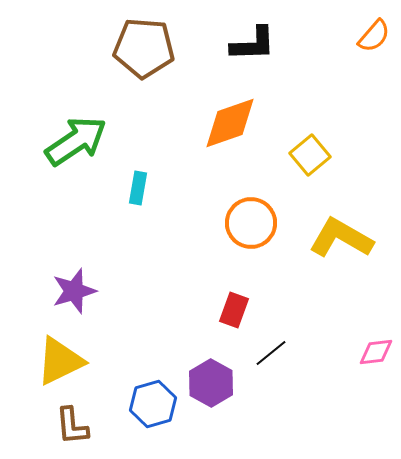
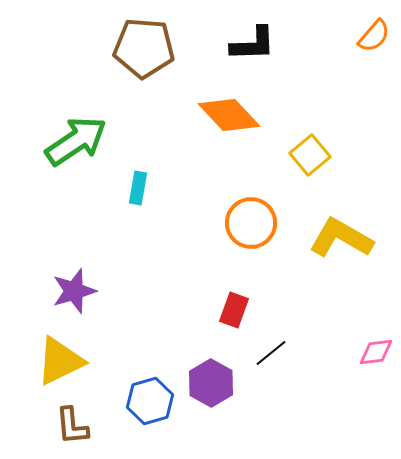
orange diamond: moved 1 px left, 8 px up; rotated 66 degrees clockwise
blue hexagon: moved 3 px left, 3 px up
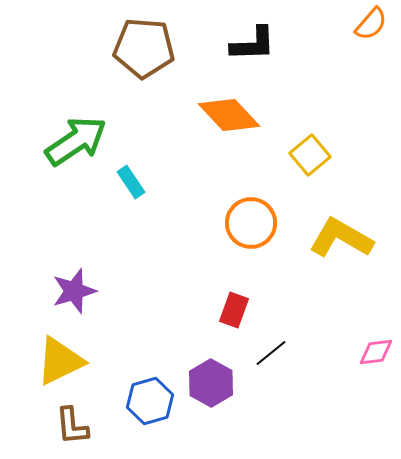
orange semicircle: moved 3 px left, 12 px up
cyan rectangle: moved 7 px left, 6 px up; rotated 44 degrees counterclockwise
